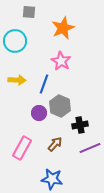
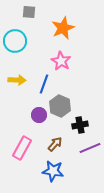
purple circle: moved 2 px down
blue star: moved 1 px right, 8 px up
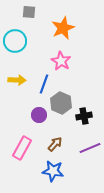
gray hexagon: moved 1 px right, 3 px up
black cross: moved 4 px right, 9 px up
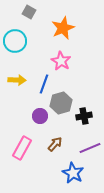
gray square: rotated 24 degrees clockwise
gray hexagon: rotated 20 degrees clockwise
purple circle: moved 1 px right, 1 px down
blue star: moved 20 px right, 2 px down; rotated 20 degrees clockwise
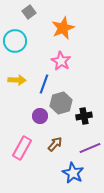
gray square: rotated 24 degrees clockwise
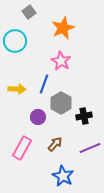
yellow arrow: moved 9 px down
gray hexagon: rotated 15 degrees counterclockwise
purple circle: moved 2 px left, 1 px down
blue star: moved 10 px left, 3 px down
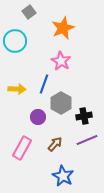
purple line: moved 3 px left, 8 px up
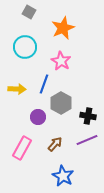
gray square: rotated 24 degrees counterclockwise
cyan circle: moved 10 px right, 6 px down
black cross: moved 4 px right; rotated 21 degrees clockwise
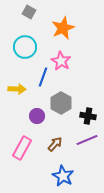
blue line: moved 1 px left, 7 px up
purple circle: moved 1 px left, 1 px up
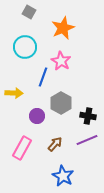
yellow arrow: moved 3 px left, 4 px down
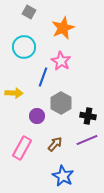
cyan circle: moved 1 px left
